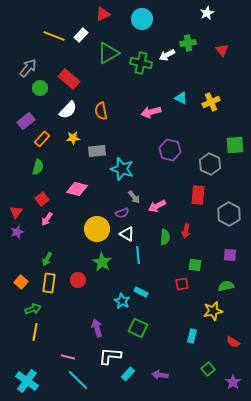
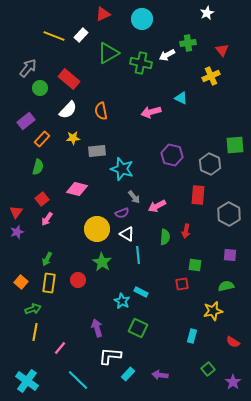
yellow cross at (211, 102): moved 26 px up
purple hexagon at (170, 150): moved 2 px right, 5 px down
pink line at (68, 357): moved 8 px left, 9 px up; rotated 64 degrees counterclockwise
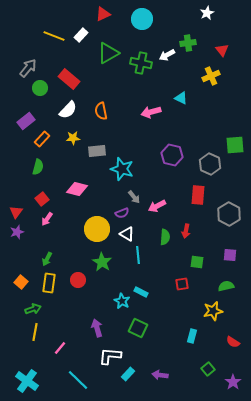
green square at (195, 265): moved 2 px right, 3 px up
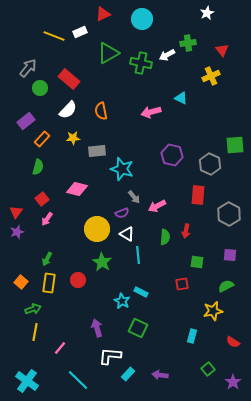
white rectangle at (81, 35): moved 1 px left, 3 px up; rotated 24 degrees clockwise
green semicircle at (226, 286): rotated 14 degrees counterclockwise
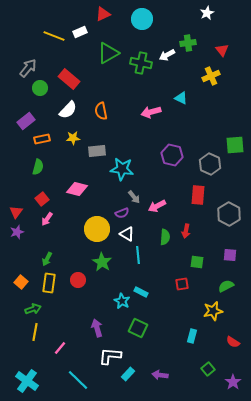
orange rectangle at (42, 139): rotated 35 degrees clockwise
cyan star at (122, 169): rotated 10 degrees counterclockwise
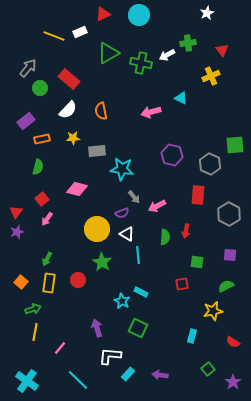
cyan circle at (142, 19): moved 3 px left, 4 px up
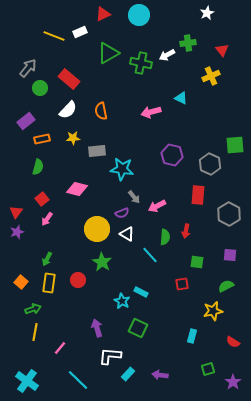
cyan line at (138, 255): moved 12 px right; rotated 36 degrees counterclockwise
green square at (208, 369): rotated 24 degrees clockwise
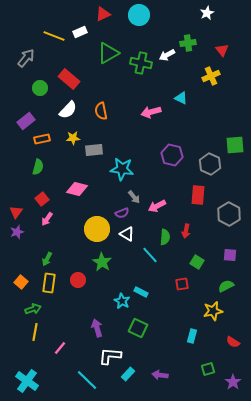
gray arrow at (28, 68): moved 2 px left, 10 px up
gray rectangle at (97, 151): moved 3 px left, 1 px up
green square at (197, 262): rotated 24 degrees clockwise
cyan line at (78, 380): moved 9 px right
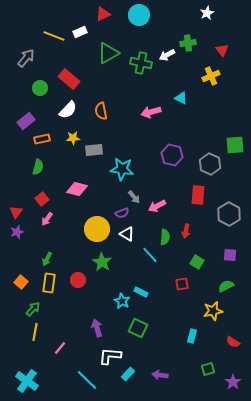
green arrow at (33, 309): rotated 28 degrees counterclockwise
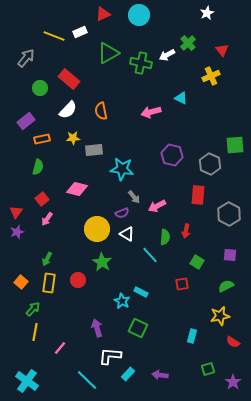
green cross at (188, 43): rotated 35 degrees counterclockwise
yellow star at (213, 311): moved 7 px right, 5 px down
